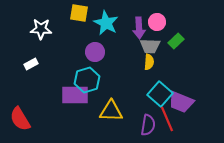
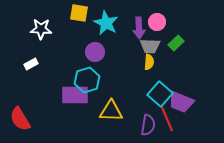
green rectangle: moved 2 px down
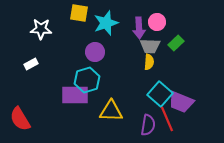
cyan star: rotated 25 degrees clockwise
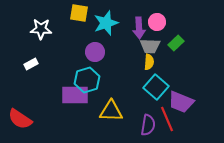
cyan square: moved 4 px left, 7 px up
red semicircle: rotated 25 degrees counterclockwise
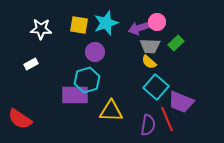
yellow square: moved 12 px down
purple arrow: rotated 75 degrees clockwise
yellow semicircle: rotated 126 degrees clockwise
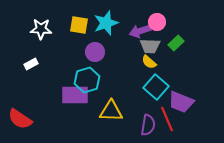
purple arrow: moved 1 px right, 3 px down
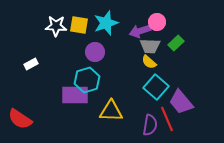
white star: moved 15 px right, 3 px up
purple trapezoid: rotated 28 degrees clockwise
purple semicircle: moved 2 px right
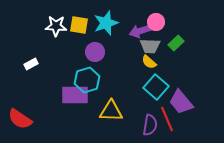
pink circle: moved 1 px left
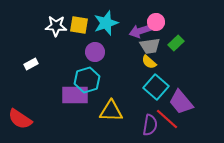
gray trapezoid: rotated 10 degrees counterclockwise
red line: rotated 25 degrees counterclockwise
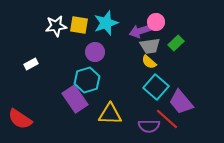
white star: rotated 10 degrees counterclockwise
purple rectangle: moved 4 px down; rotated 56 degrees clockwise
yellow triangle: moved 1 px left, 3 px down
purple semicircle: moved 1 px left, 1 px down; rotated 80 degrees clockwise
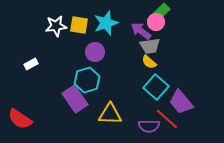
purple arrow: moved 1 px right; rotated 55 degrees clockwise
green rectangle: moved 14 px left, 32 px up
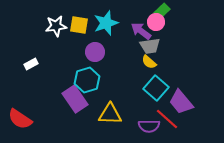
cyan square: moved 1 px down
